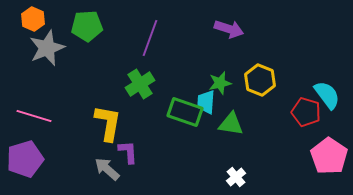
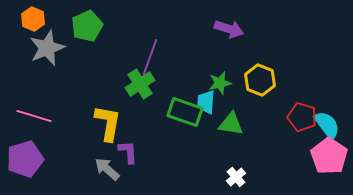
green pentagon: rotated 20 degrees counterclockwise
purple line: moved 19 px down
cyan semicircle: moved 30 px down
red pentagon: moved 4 px left, 5 px down
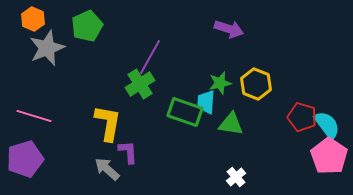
purple line: rotated 9 degrees clockwise
yellow hexagon: moved 4 px left, 4 px down
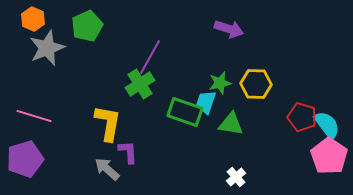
yellow hexagon: rotated 20 degrees counterclockwise
cyan trapezoid: rotated 15 degrees clockwise
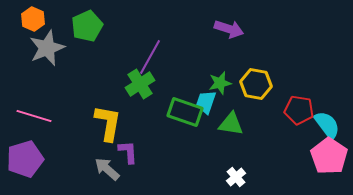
yellow hexagon: rotated 8 degrees clockwise
red pentagon: moved 3 px left, 7 px up; rotated 8 degrees counterclockwise
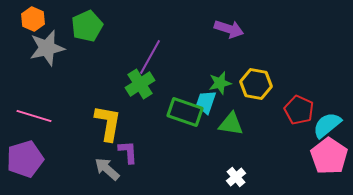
gray star: rotated 9 degrees clockwise
red pentagon: rotated 16 degrees clockwise
cyan semicircle: rotated 92 degrees counterclockwise
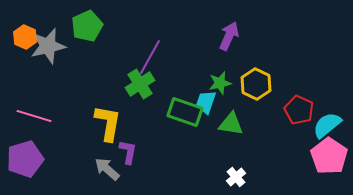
orange hexagon: moved 8 px left, 18 px down
purple arrow: moved 7 px down; rotated 84 degrees counterclockwise
gray star: moved 1 px right, 2 px up
yellow hexagon: rotated 16 degrees clockwise
purple L-shape: rotated 15 degrees clockwise
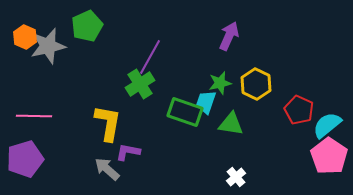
pink line: rotated 16 degrees counterclockwise
purple L-shape: rotated 90 degrees counterclockwise
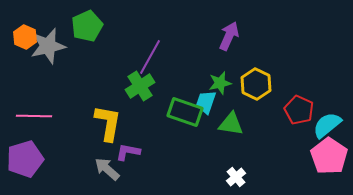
green cross: moved 2 px down
